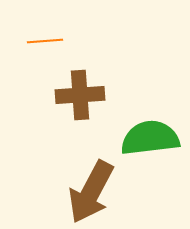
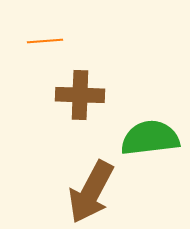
brown cross: rotated 6 degrees clockwise
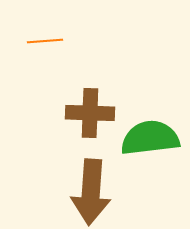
brown cross: moved 10 px right, 18 px down
brown arrow: rotated 24 degrees counterclockwise
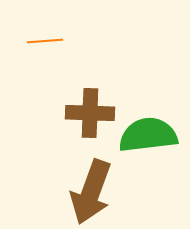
green semicircle: moved 2 px left, 3 px up
brown arrow: rotated 16 degrees clockwise
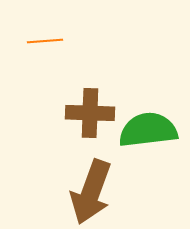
green semicircle: moved 5 px up
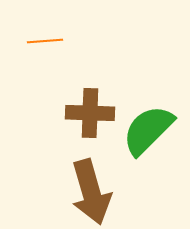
green semicircle: rotated 38 degrees counterclockwise
brown arrow: rotated 36 degrees counterclockwise
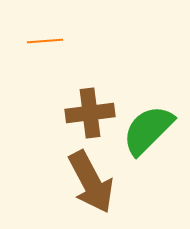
brown cross: rotated 9 degrees counterclockwise
brown arrow: moved 10 px up; rotated 12 degrees counterclockwise
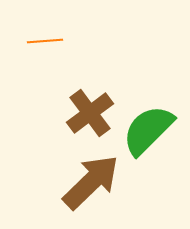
brown cross: rotated 30 degrees counterclockwise
brown arrow: rotated 106 degrees counterclockwise
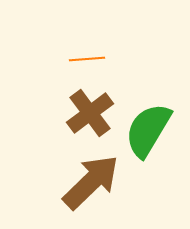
orange line: moved 42 px right, 18 px down
green semicircle: rotated 14 degrees counterclockwise
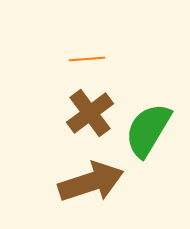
brown arrow: rotated 26 degrees clockwise
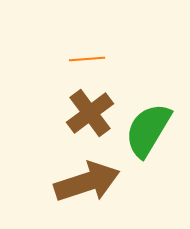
brown arrow: moved 4 px left
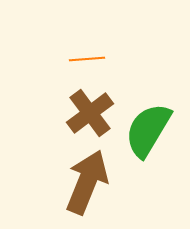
brown arrow: rotated 50 degrees counterclockwise
